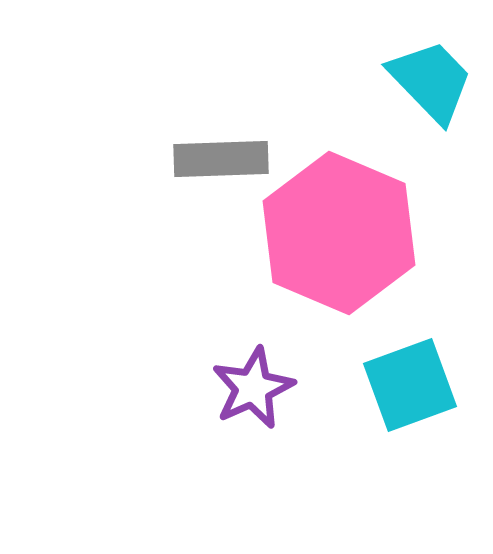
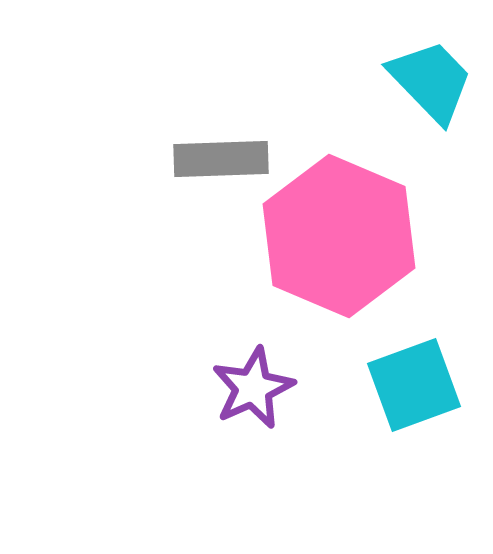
pink hexagon: moved 3 px down
cyan square: moved 4 px right
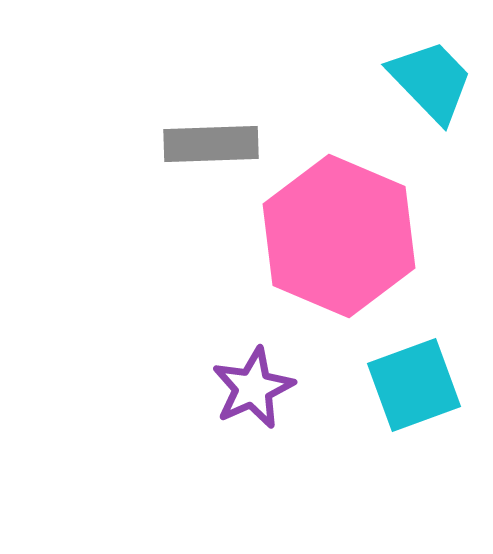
gray rectangle: moved 10 px left, 15 px up
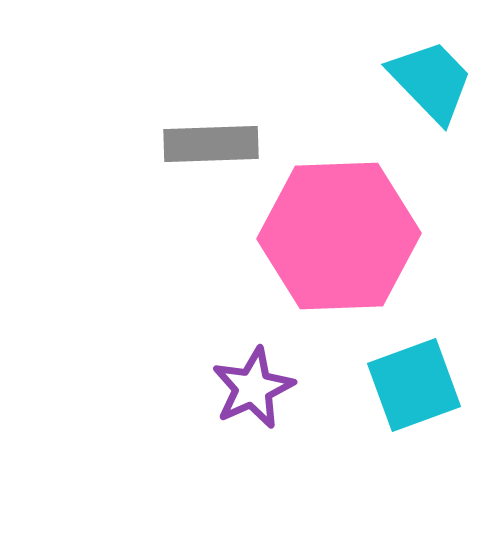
pink hexagon: rotated 25 degrees counterclockwise
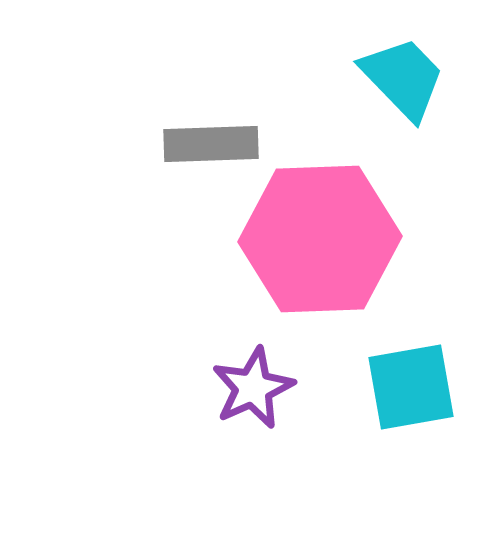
cyan trapezoid: moved 28 px left, 3 px up
pink hexagon: moved 19 px left, 3 px down
cyan square: moved 3 px left, 2 px down; rotated 10 degrees clockwise
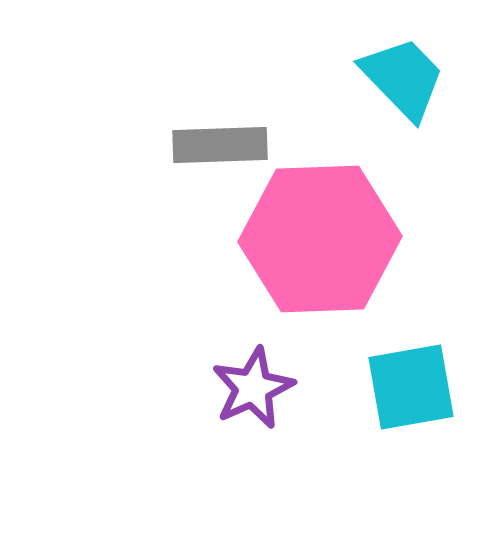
gray rectangle: moved 9 px right, 1 px down
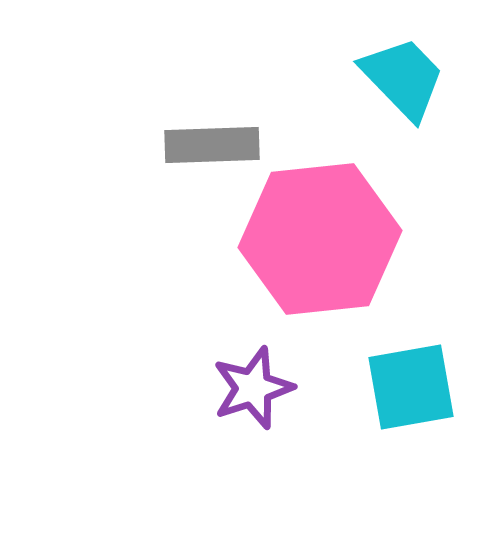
gray rectangle: moved 8 px left
pink hexagon: rotated 4 degrees counterclockwise
purple star: rotated 6 degrees clockwise
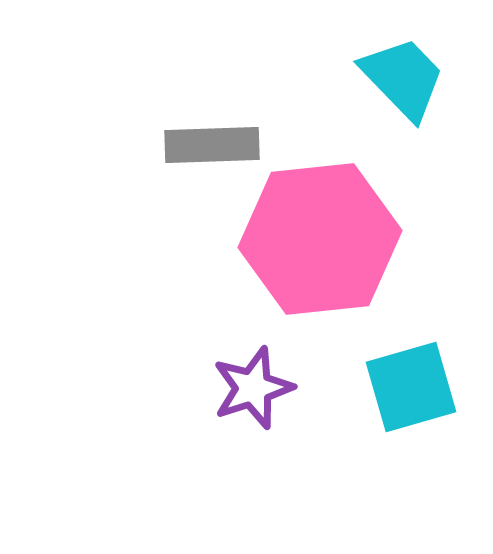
cyan square: rotated 6 degrees counterclockwise
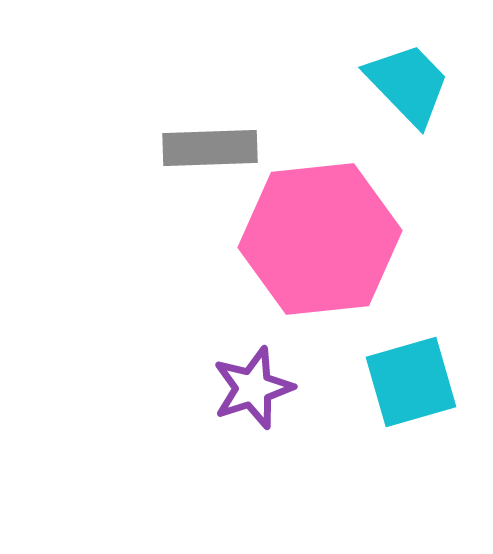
cyan trapezoid: moved 5 px right, 6 px down
gray rectangle: moved 2 px left, 3 px down
cyan square: moved 5 px up
